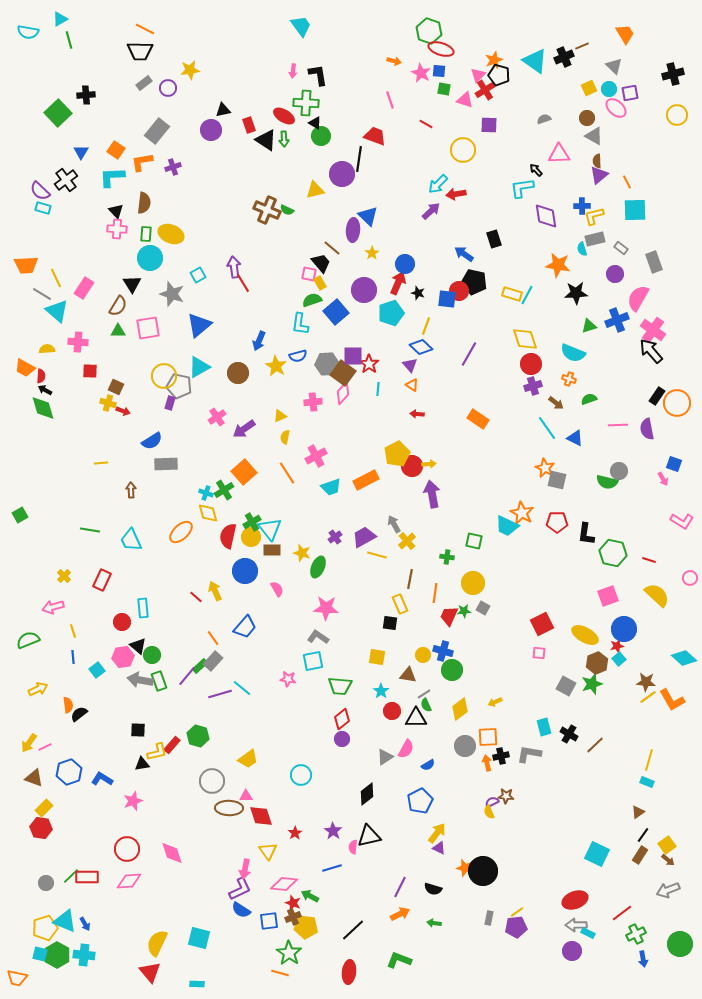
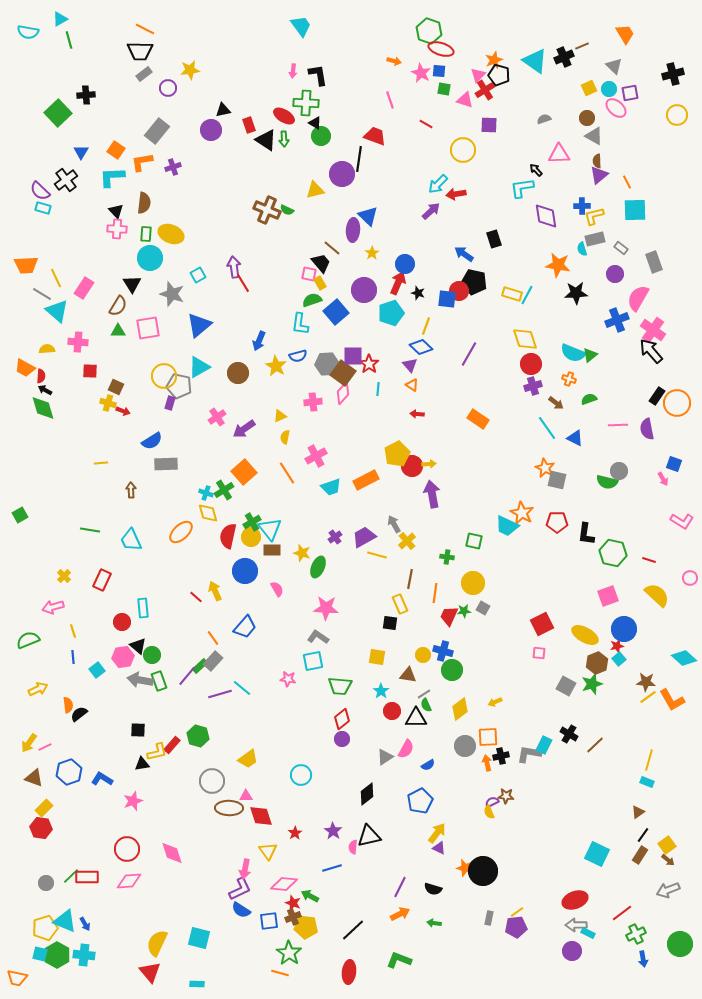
gray rectangle at (144, 83): moved 9 px up
green triangle at (589, 326): moved 1 px right, 29 px down; rotated 21 degrees counterclockwise
cyan rectangle at (544, 727): moved 18 px down; rotated 42 degrees clockwise
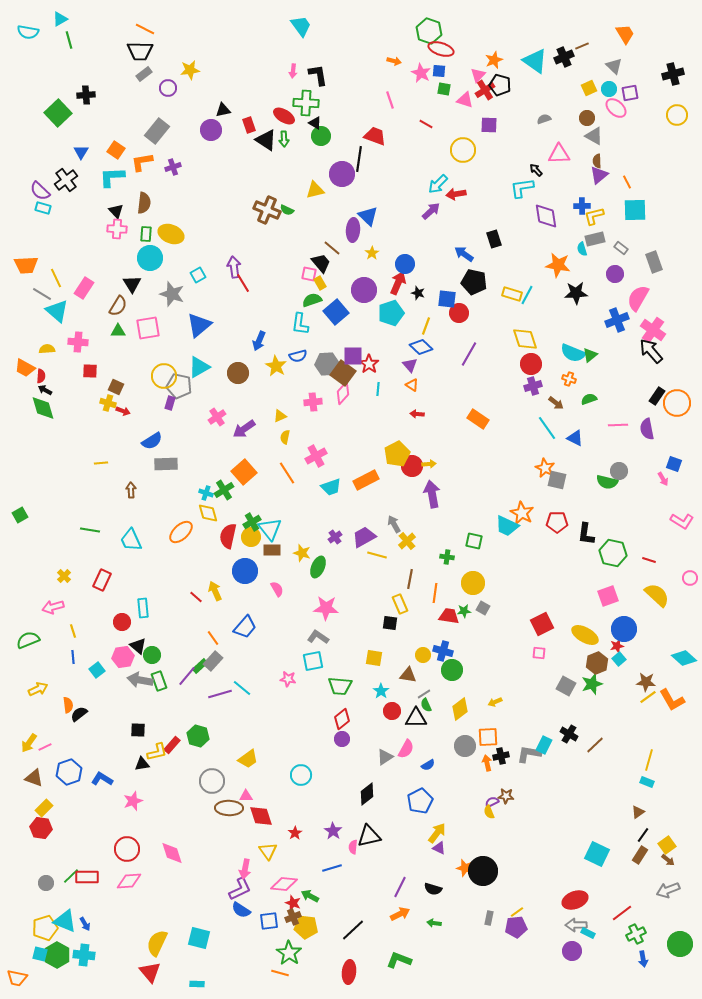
black pentagon at (499, 75): moved 1 px right, 10 px down
red circle at (459, 291): moved 22 px down
red trapezoid at (449, 616): rotated 75 degrees clockwise
yellow square at (377, 657): moved 3 px left, 1 px down
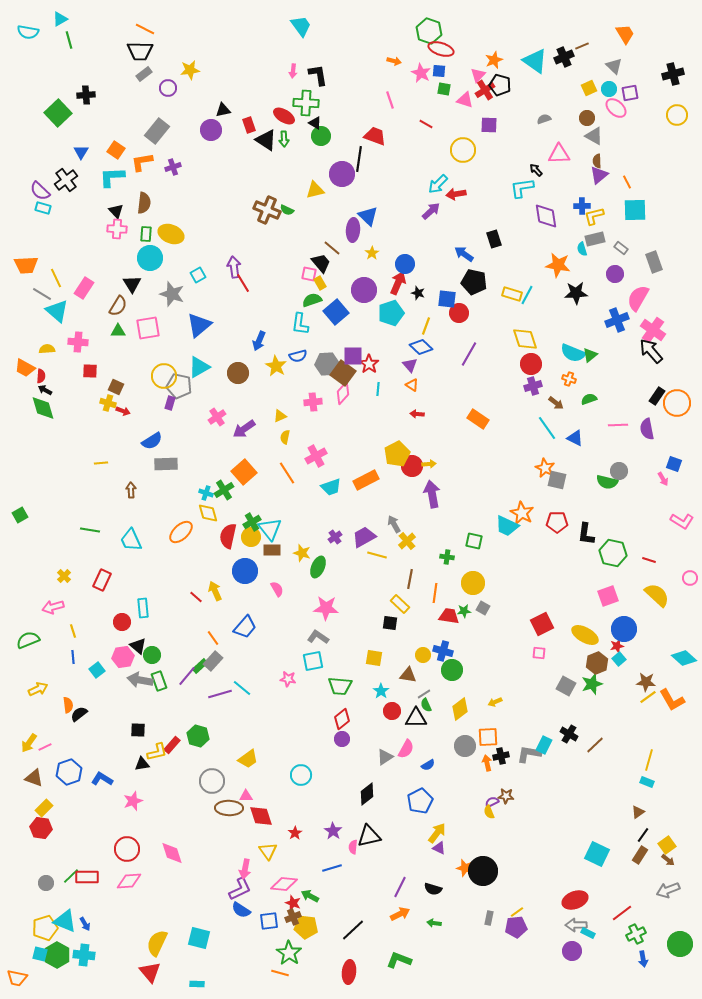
yellow rectangle at (400, 604): rotated 24 degrees counterclockwise
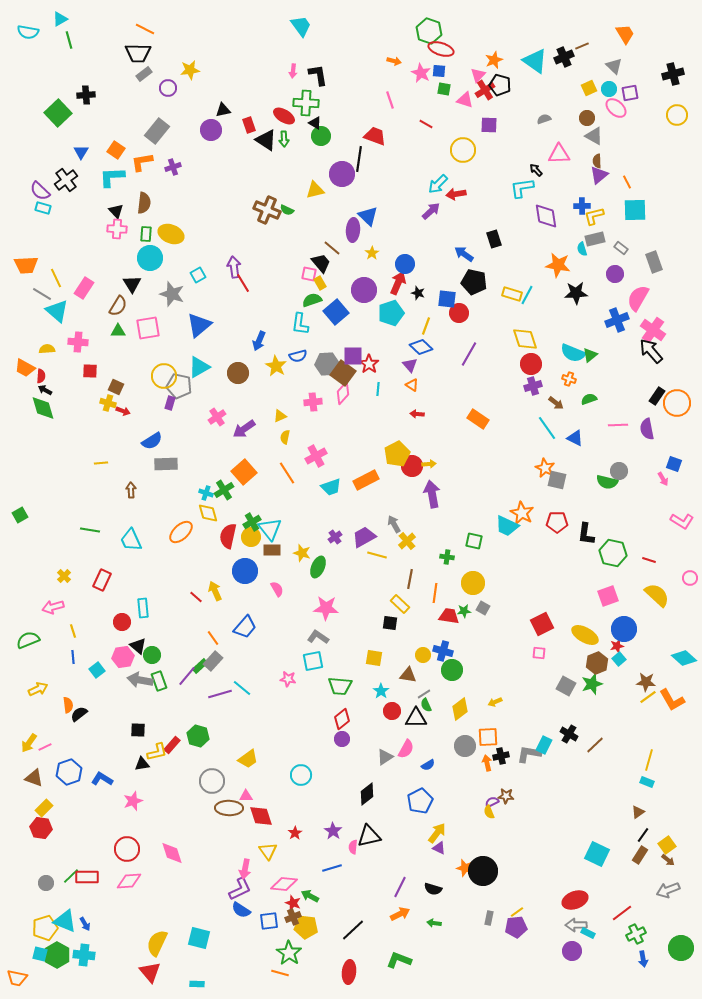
black trapezoid at (140, 51): moved 2 px left, 2 px down
green circle at (680, 944): moved 1 px right, 4 px down
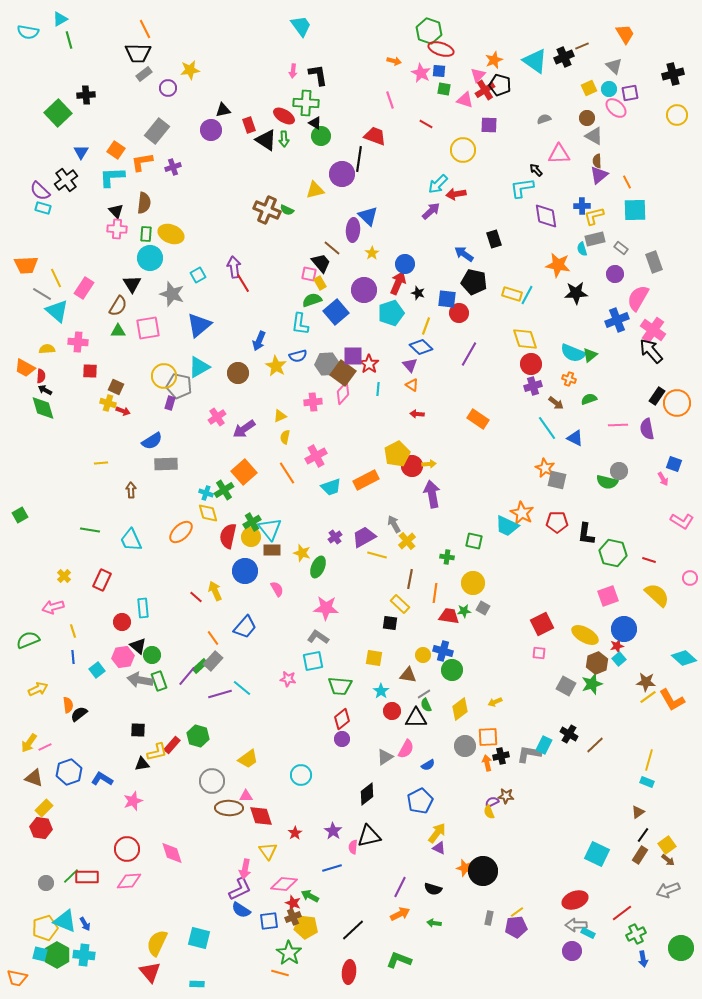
orange line at (145, 29): rotated 36 degrees clockwise
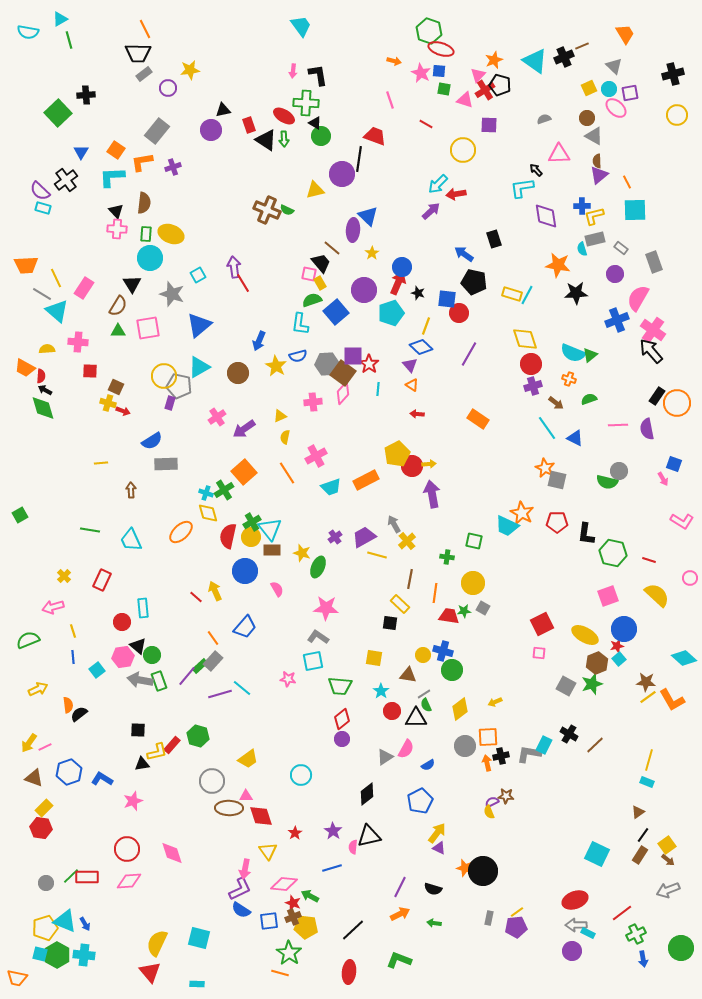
blue circle at (405, 264): moved 3 px left, 3 px down
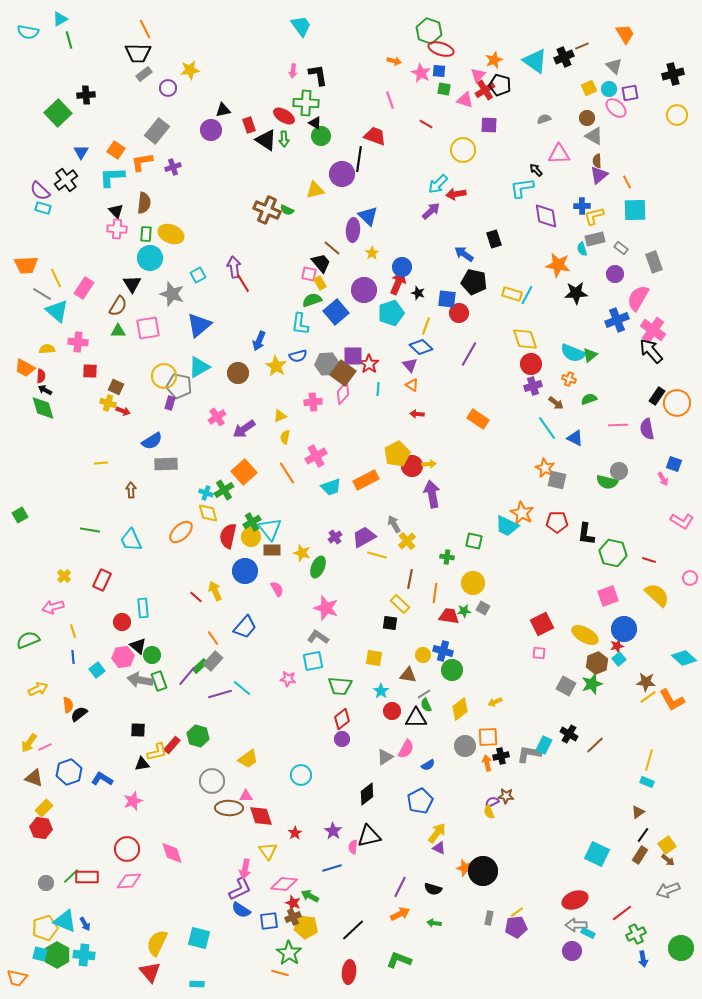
pink star at (326, 608): rotated 15 degrees clockwise
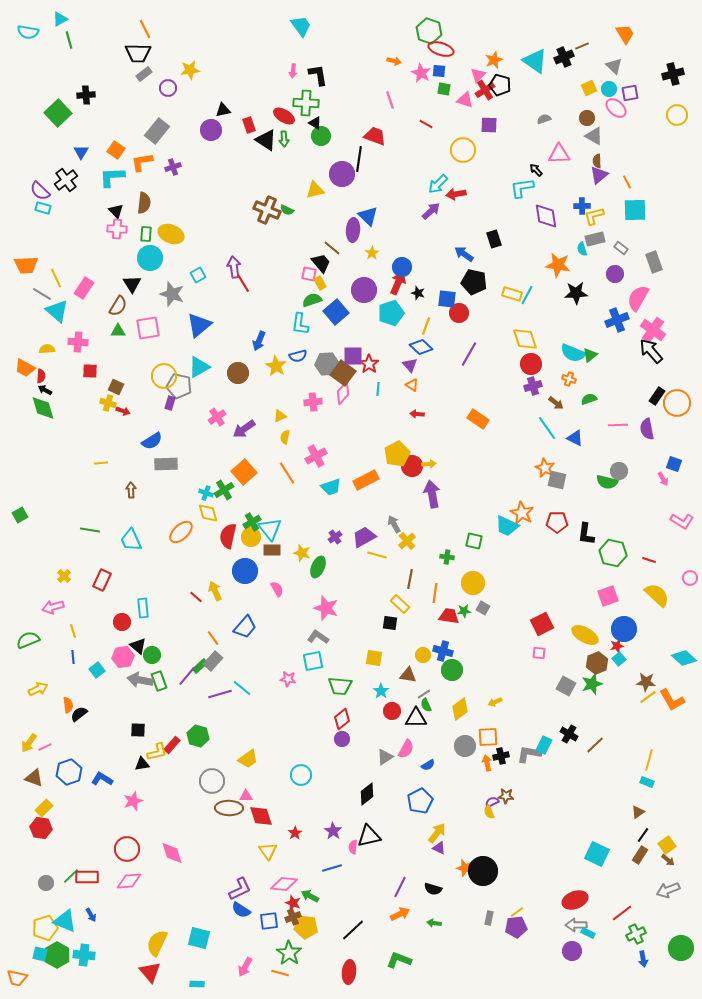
pink arrow at (245, 869): moved 98 px down; rotated 18 degrees clockwise
blue arrow at (85, 924): moved 6 px right, 9 px up
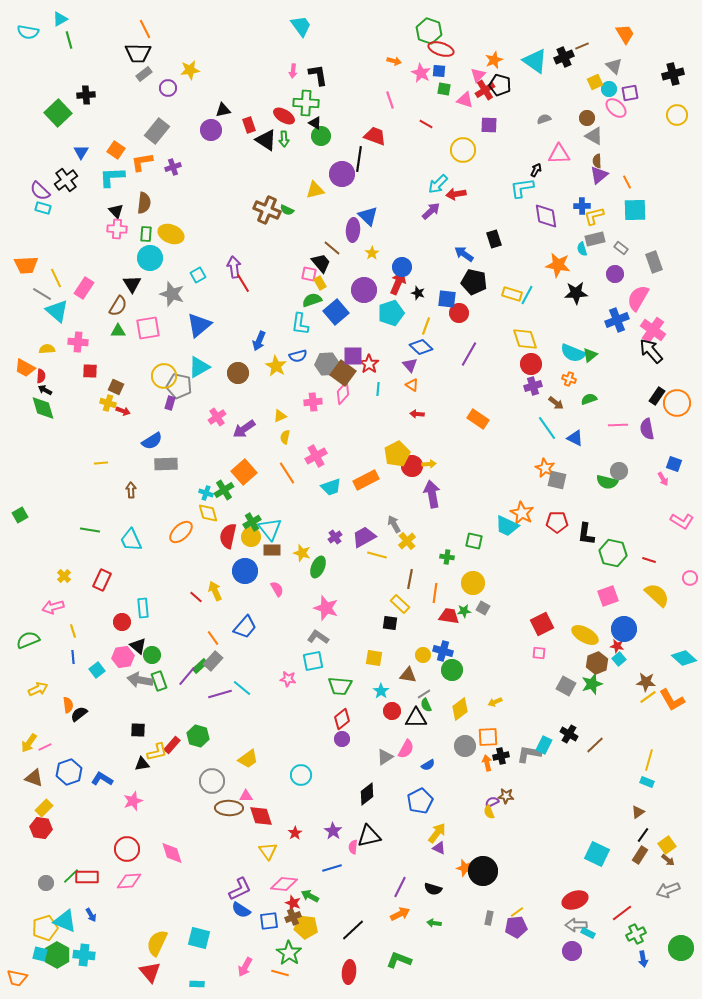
yellow square at (589, 88): moved 6 px right, 6 px up
black arrow at (536, 170): rotated 72 degrees clockwise
red star at (617, 646): rotated 24 degrees clockwise
